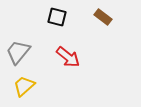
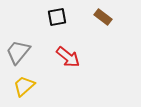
black square: rotated 24 degrees counterclockwise
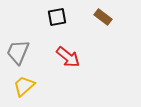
gray trapezoid: rotated 16 degrees counterclockwise
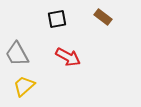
black square: moved 2 px down
gray trapezoid: moved 1 px left, 2 px down; rotated 52 degrees counterclockwise
red arrow: rotated 10 degrees counterclockwise
